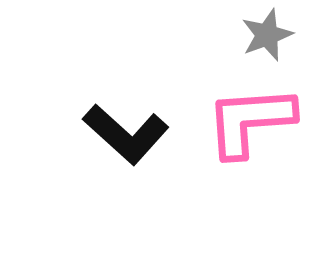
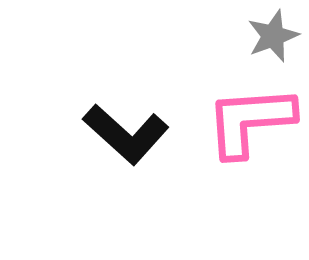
gray star: moved 6 px right, 1 px down
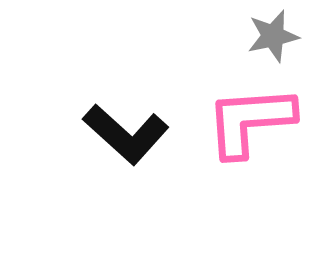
gray star: rotated 8 degrees clockwise
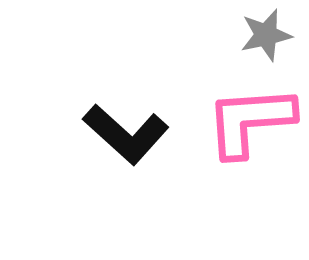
gray star: moved 7 px left, 1 px up
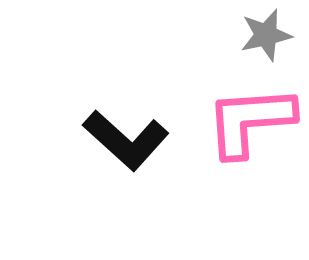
black L-shape: moved 6 px down
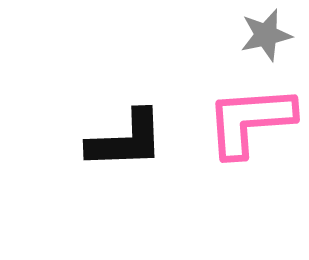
black L-shape: rotated 44 degrees counterclockwise
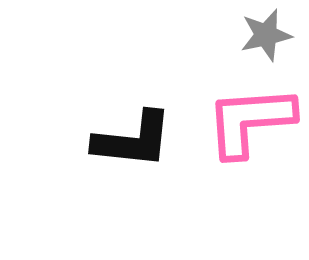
black L-shape: moved 7 px right; rotated 8 degrees clockwise
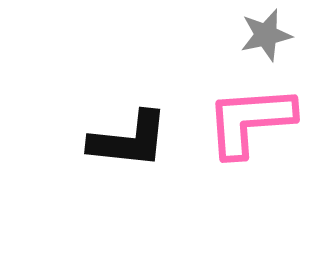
black L-shape: moved 4 px left
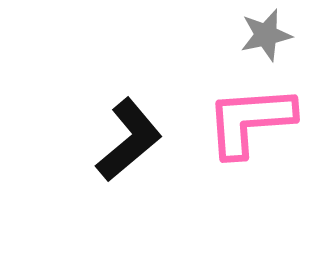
black L-shape: rotated 46 degrees counterclockwise
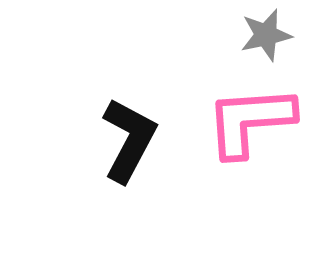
black L-shape: rotated 22 degrees counterclockwise
